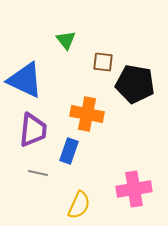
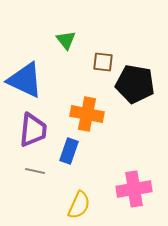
gray line: moved 3 px left, 2 px up
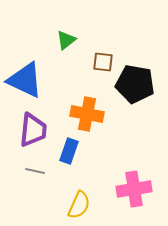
green triangle: rotated 30 degrees clockwise
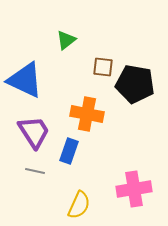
brown square: moved 5 px down
purple trapezoid: moved 1 px right, 2 px down; rotated 39 degrees counterclockwise
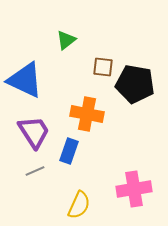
gray line: rotated 36 degrees counterclockwise
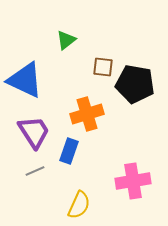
orange cross: rotated 28 degrees counterclockwise
pink cross: moved 1 px left, 8 px up
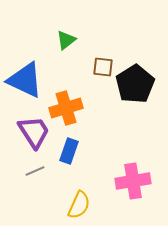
black pentagon: rotated 30 degrees clockwise
orange cross: moved 21 px left, 6 px up
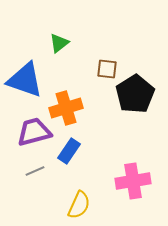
green triangle: moved 7 px left, 3 px down
brown square: moved 4 px right, 2 px down
blue triangle: rotated 6 degrees counterclockwise
black pentagon: moved 10 px down
purple trapezoid: rotated 72 degrees counterclockwise
blue rectangle: rotated 15 degrees clockwise
